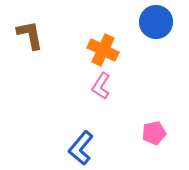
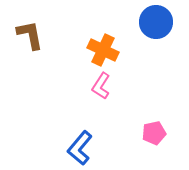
blue L-shape: moved 1 px left
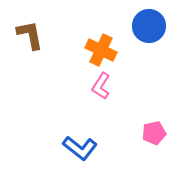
blue circle: moved 7 px left, 4 px down
orange cross: moved 2 px left
blue L-shape: rotated 92 degrees counterclockwise
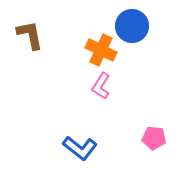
blue circle: moved 17 px left
pink pentagon: moved 5 px down; rotated 20 degrees clockwise
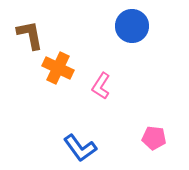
orange cross: moved 43 px left, 18 px down
blue L-shape: rotated 16 degrees clockwise
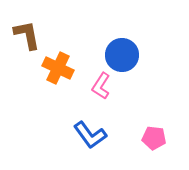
blue circle: moved 10 px left, 29 px down
brown L-shape: moved 3 px left
blue L-shape: moved 10 px right, 13 px up
